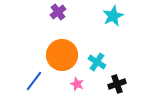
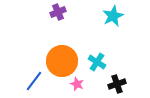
purple cross: rotated 14 degrees clockwise
orange circle: moved 6 px down
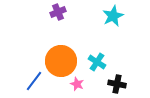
orange circle: moved 1 px left
black cross: rotated 30 degrees clockwise
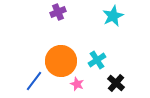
cyan cross: moved 2 px up; rotated 24 degrees clockwise
black cross: moved 1 px left, 1 px up; rotated 30 degrees clockwise
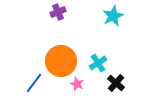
cyan cross: moved 1 px right, 3 px down
blue line: moved 2 px down
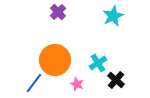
purple cross: rotated 21 degrees counterclockwise
orange circle: moved 6 px left, 1 px up
black cross: moved 3 px up
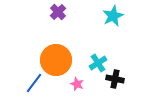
orange circle: moved 1 px right
black cross: moved 1 px left, 1 px up; rotated 30 degrees counterclockwise
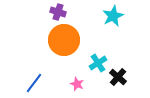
purple cross: rotated 28 degrees counterclockwise
orange circle: moved 8 px right, 20 px up
black cross: moved 3 px right, 2 px up; rotated 30 degrees clockwise
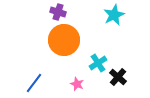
cyan star: moved 1 px right, 1 px up
